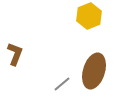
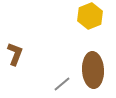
yellow hexagon: moved 1 px right
brown ellipse: moved 1 px left, 1 px up; rotated 20 degrees counterclockwise
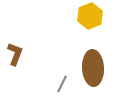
brown ellipse: moved 2 px up
gray line: rotated 24 degrees counterclockwise
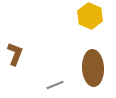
yellow hexagon: rotated 15 degrees counterclockwise
gray line: moved 7 px left, 1 px down; rotated 42 degrees clockwise
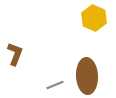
yellow hexagon: moved 4 px right, 2 px down
brown ellipse: moved 6 px left, 8 px down
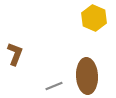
gray line: moved 1 px left, 1 px down
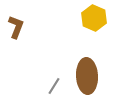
brown L-shape: moved 1 px right, 27 px up
gray line: rotated 36 degrees counterclockwise
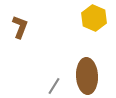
brown L-shape: moved 4 px right
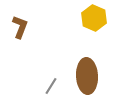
gray line: moved 3 px left
